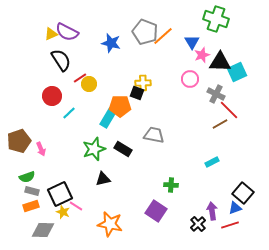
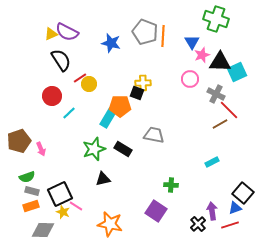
orange line at (163, 36): rotated 45 degrees counterclockwise
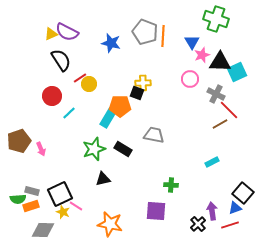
green semicircle at (27, 177): moved 9 px left, 22 px down; rotated 14 degrees clockwise
purple square at (156, 211): rotated 30 degrees counterclockwise
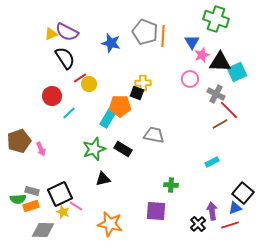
black semicircle at (61, 60): moved 4 px right, 2 px up
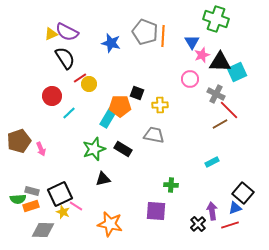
yellow cross at (143, 83): moved 17 px right, 22 px down
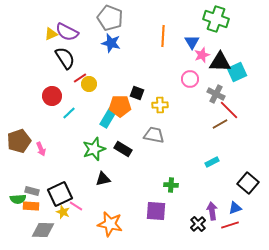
gray pentagon at (145, 32): moved 35 px left, 14 px up
black square at (243, 193): moved 5 px right, 10 px up
orange rectangle at (31, 206): rotated 21 degrees clockwise
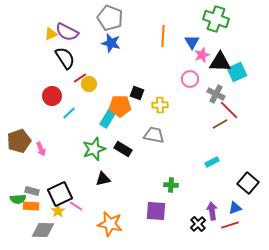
yellow star at (63, 212): moved 5 px left, 1 px up; rotated 16 degrees clockwise
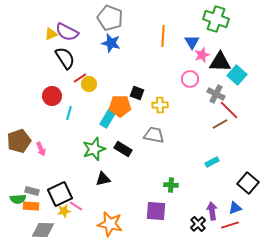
cyan square at (237, 72): moved 3 px down; rotated 24 degrees counterclockwise
cyan line at (69, 113): rotated 32 degrees counterclockwise
yellow star at (58, 211): moved 6 px right; rotated 24 degrees clockwise
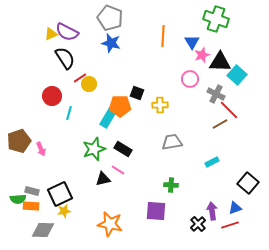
gray trapezoid at (154, 135): moved 18 px right, 7 px down; rotated 20 degrees counterclockwise
pink line at (76, 206): moved 42 px right, 36 px up
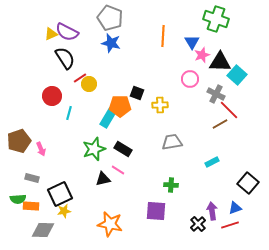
gray rectangle at (32, 191): moved 13 px up
